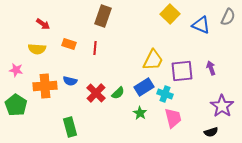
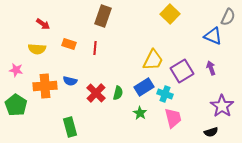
blue triangle: moved 12 px right, 11 px down
purple square: rotated 25 degrees counterclockwise
green semicircle: rotated 32 degrees counterclockwise
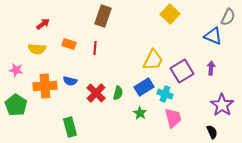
red arrow: rotated 72 degrees counterclockwise
purple arrow: rotated 24 degrees clockwise
purple star: moved 1 px up
black semicircle: moved 1 px right; rotated 96 degrees counterclockwise
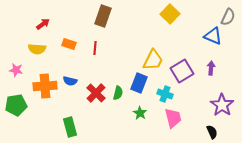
blue rectangle: moved 5 px left, 4 px up; rotated 36 degrees counterclockwise
green pentagon: rotated 30 degrees clockwise
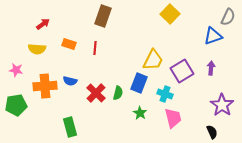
blue triangle: rotated 42 degrees counterclockwise
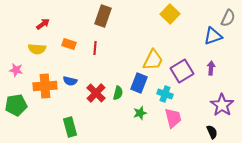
gray semicircle: moved 1 px down
green star: rotated 24 degrees clockwise
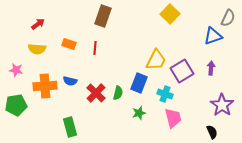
red arrow: moved 5 px left
yellow trapezoid: moved 3 px right
green star: moved 1 px left
